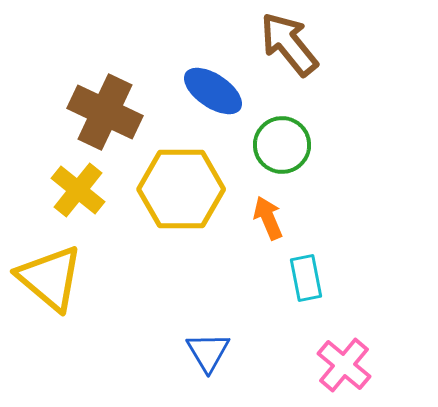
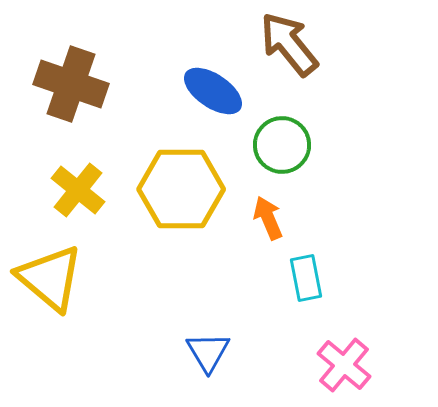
brown cross: moved 34 px left, 28 px up; rotated 6 degrees counterclockwise
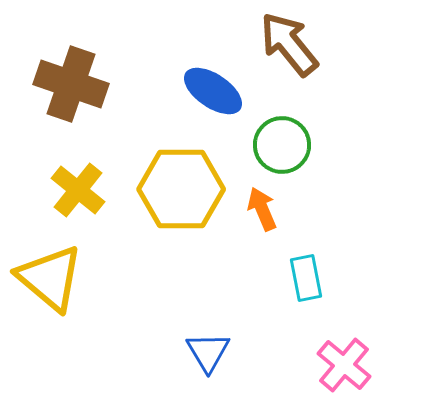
orange arrow: moved 6 px left, 9 px up
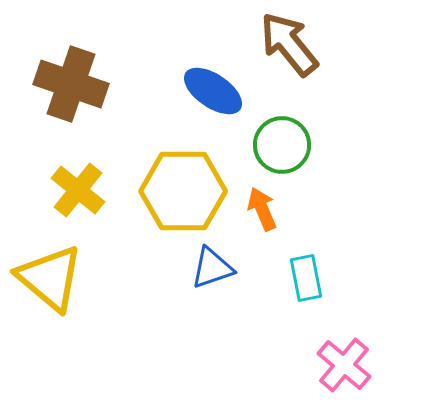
yellow hexagon: moved 2 px right, 2 px down
blue triangle: moved 4 px right, 84 px up; rotated 42 degrees clockwise
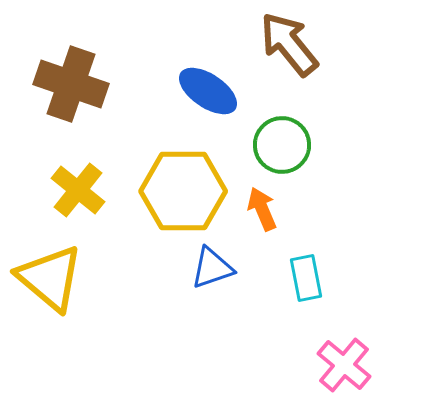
blue ellipse: moved 5 px left
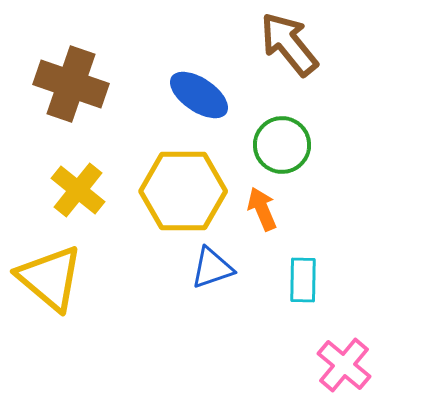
blue ellipse: moved 9 px left, 4 px down
cyan rectangle: moved 3 px left, 2 px down; rotated 12 degrees clockwise
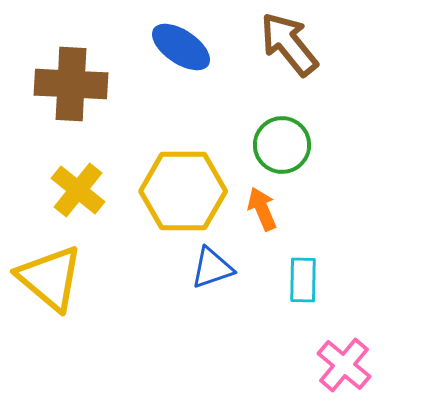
brown cross: rotated 16 degrees counterclockwise
blue ellipse: moved 18 px left, 48 px up
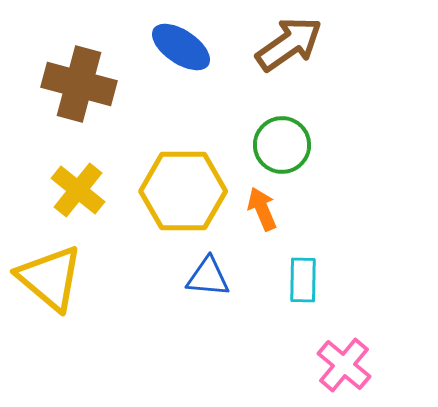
brown arrow: rotated 94 degrees clockwise
brown cross: moved 8 px right; rotated 12 degrees clockwise
blue triangle: moved 4 px left, 9 px down; rotated 24 degrees clockwise
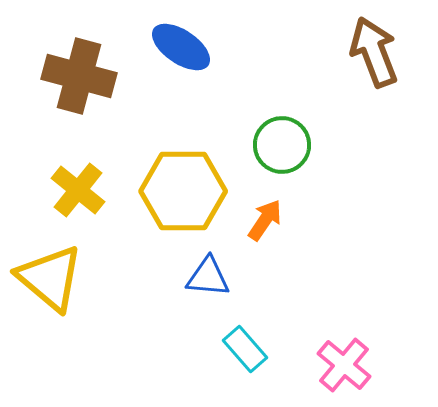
brown arrow: moved 85 px right, 8 px down; rotated 76 degrees counterclockwise
brown cross: moved 8 px up
orange arrow: moved 3 px right, 11 px down; rotated 57 degrees clockwise
cyan rectangle: moved 58 px left, 69 px down; rotated 42 degrees counterclockwise
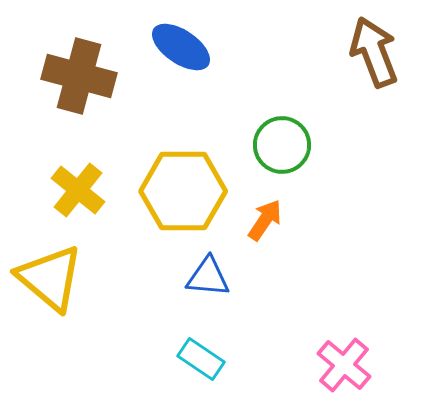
cyan rectangle: moved 44 px left, 10 px down; rotated 15 degrees counterclockwise
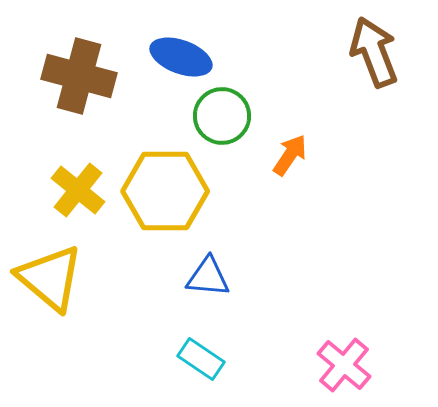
blue ellipse: moved 10 px down; rotated 14 degrees counterclockwise
green circle: moved 60 px left, 29 px up
yellow hexagon: moved 18 px left
orange arrow: moved 25 px right, 65 px up
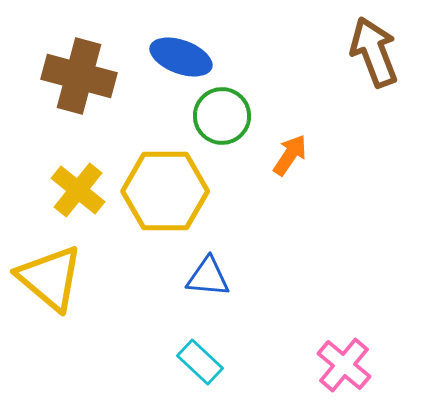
cyan rectangle: moved 1 px left, 3 px down; rotated 9 degrees clockwise
